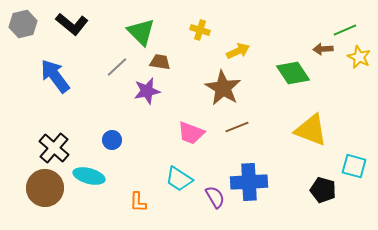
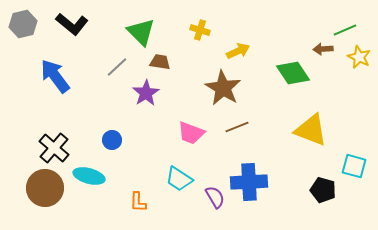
purple star: moved 1 px left, 2 px down; rotated 20 degrees counterclockwise
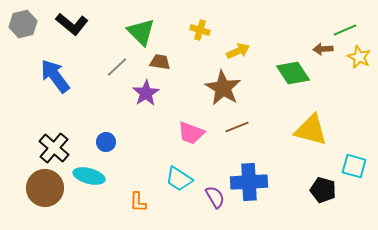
yellow triangle: rotated 6 degrees counterclockwise
blue circle: moved 6 px left, 2 px down
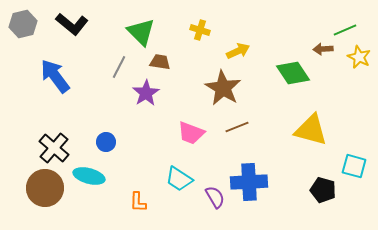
gray line: moved 2 px right; rotated 20 degrees counterclockwise
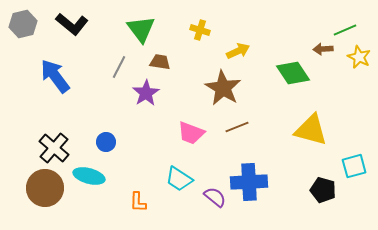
green triangle: moved 3 px up; rotated 8 degrees clockwise
cyan square: rotated 30 degrees counterclockwise
purple semicircle: rotated 20 degrees counterclockwise
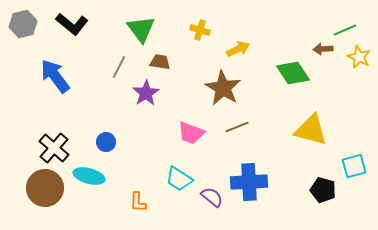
yellow arrow: moved 2 px up
purple semicircle: moved 3 px left
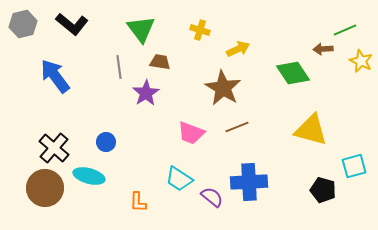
yellow star: moved 2 px right, 4 px down
gray line: rotated 35 degrees counterclockwise
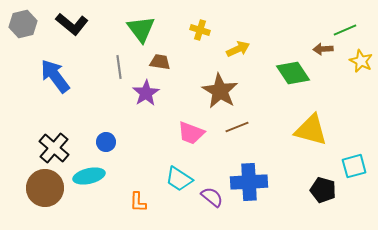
brown star: moved 3 px left, 3 px down
cyan ellipse: rotated 28 degrees counterclockwise
